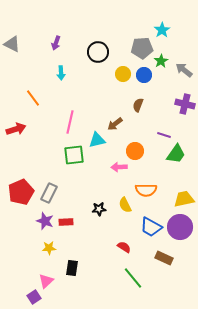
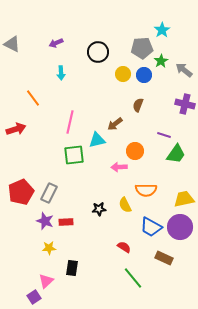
purple arrow: rotated 48 degrees clockwise
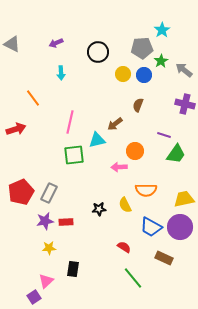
purple star: rotated 30 degrees counterclockwise
black rectangle: moved 1 px right, 1 px down
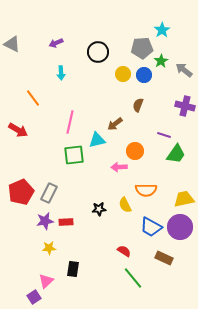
purple cross: moved 2 px down
red arrow: moved 2 px right, 1 px down; rotated 48 degrees clockwise
red semicircle: moved 4 px down
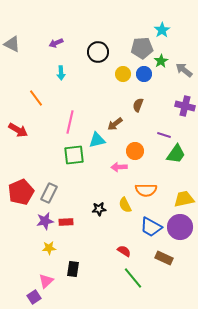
blue circle: moved 1 px up
orange line: moved 3 px right
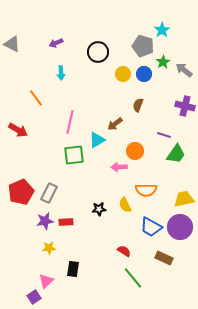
gray pentagon: moved 1 px right, 2 px up; rotated 20 degrees clockwise
green star: moved 2 px right, 1 px down
cyan triangle: rotated 18 degrees counterclockwise
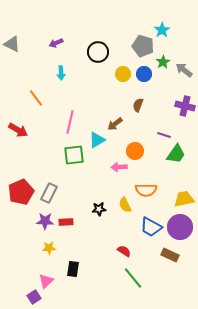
purple star: rotated 12 degrees clockwise
brown rectangle: moved 6 px right, 3 px up
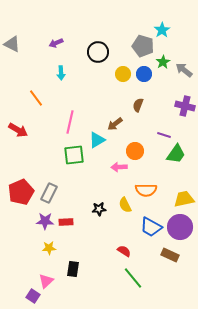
purple square: moved 1 px left, 1 px up; rotated 24 degrees counterclockwise
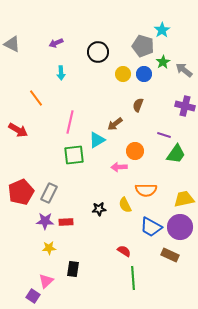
green line: rotated 35 degrees clockwise
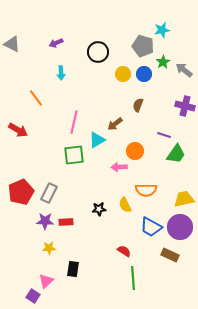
cyan star: rotated 21 degrees clockwise
pink line: moved 4 px right
